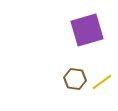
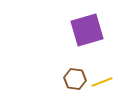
yellow line: rotated 15 degrees clockwise
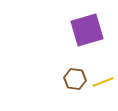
yellow line: moved 1 px right
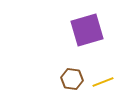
brown hexagon: moved 3 px left
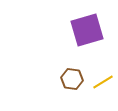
yellow line: rotated 10 degrees counterclockwise
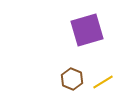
brown hexagon: rotated 15 degrees clockwise
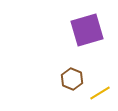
yellow line: moved 3 px left, 11 px down
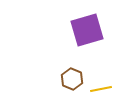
yellow line: moved 1 px right, 4 px up; rotated 20 degrees clockwise
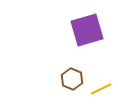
yellow line: rotated 15 degrees counterclockwise
